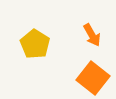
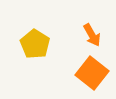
orange square: moved 1 px left, 5 px up
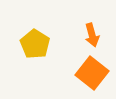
orange arrow: rotated 15 degrees clockwise
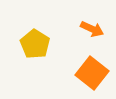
orange arrow: moved 6 px up; rotated 50 degrees counterclockwise
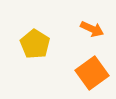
orange square: rotated 16 degrees clockwise
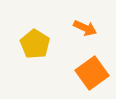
orange arrow: moved 7 px left, 1 px up
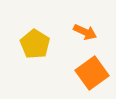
orange arrow: moved 4 px down
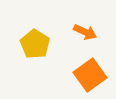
orange square: moved 2 px left, 2 px down
